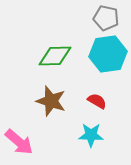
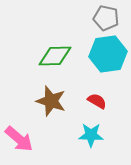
pink arrow: moved 3 px up
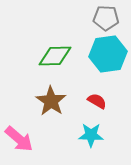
gray pentagon: rotated 10 degrees counterclockwise
brown star: rotated 16 degrees clockwise
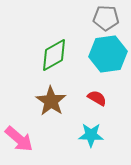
green diamond: moved 1 px left, 1 px up; rotated 28 degrees counterclockwise
red semicircle: moved 3 px up
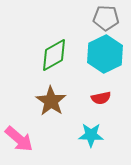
cyan hexagon: moved 3 px left; rotated 18 degrees counterclockwise
red semicircle: moved 4 px right; rotated 138 degrees clockwise
